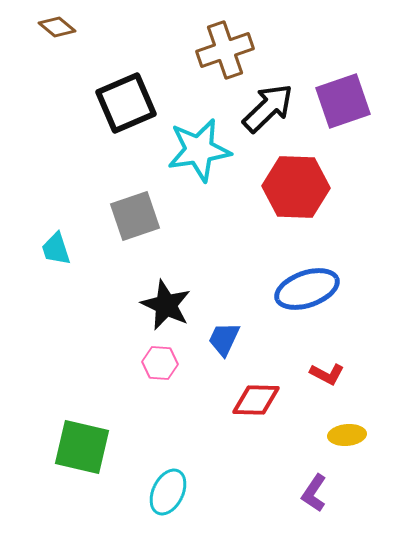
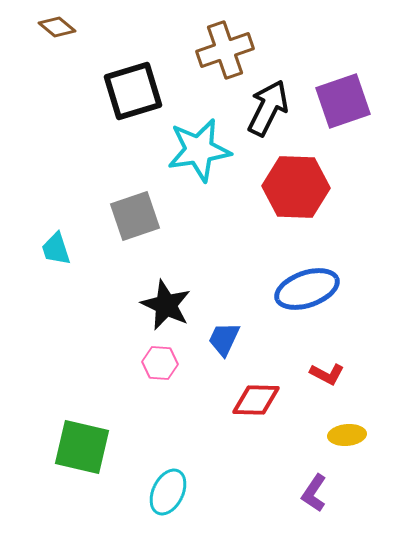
black square: moved 7 px right, 12 px up; rotated 6 degrees clockwise
black arrow: rotated 20 degrees counterclockwise
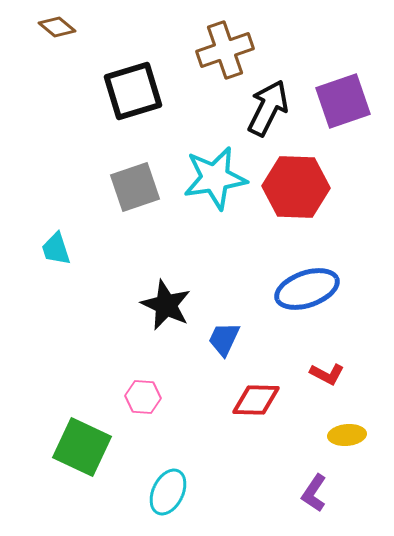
cyan star: moved 16 px right, 28 px down
gray square: moved 29 px up
pink hexagon: moved 17 px left, 34 px down
green square: rotated 12 degrees clockwise
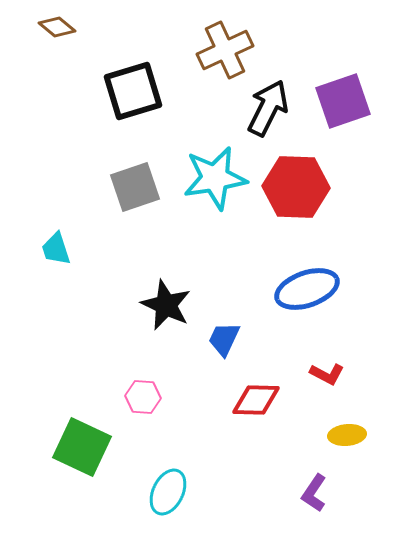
brown cross: rotated 6 degrees counterclockwise
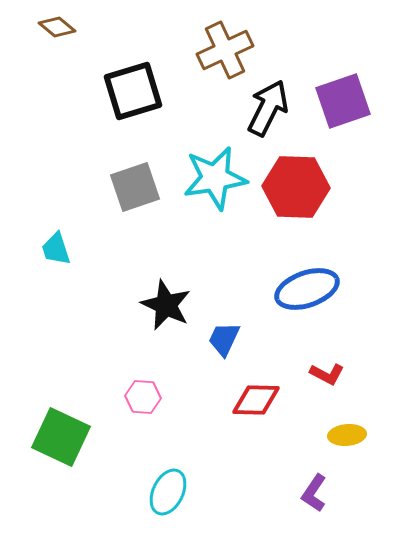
green square: moved 21 px left, 10 px up
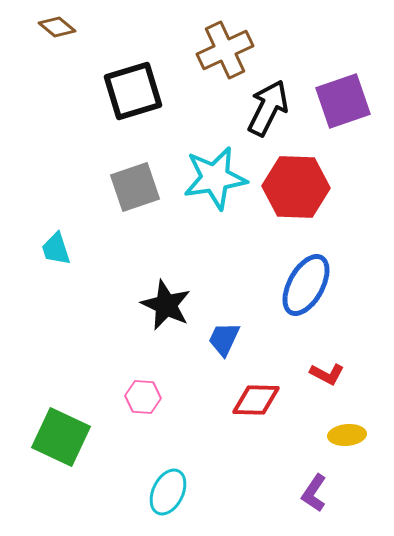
blue ellipse: moved 1 px left, 4 px up; rotated 42 degrees counterclockwise
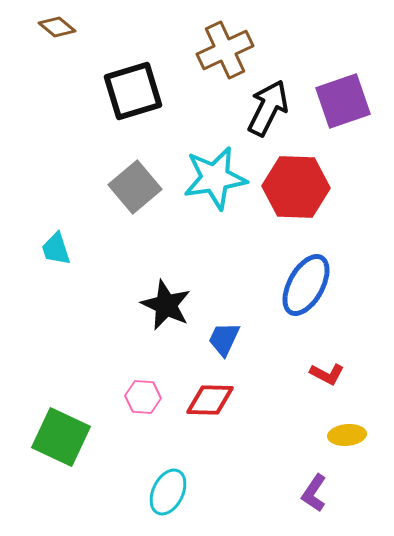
gray square: rotated 21 degrees counterclockwise
red diamond: moved 46 px left
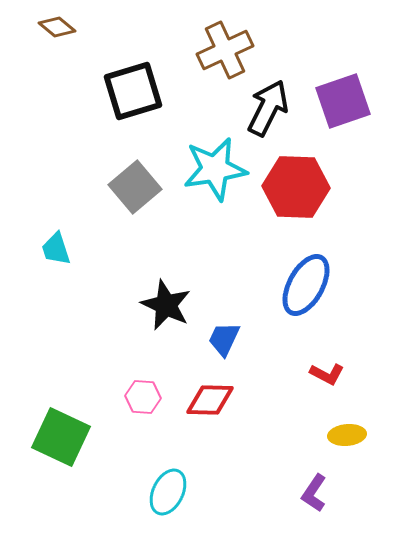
cyan star: moved 9 px up
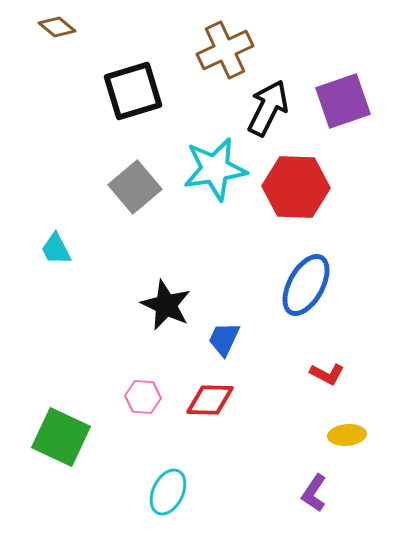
cyan trapezoid: rotated 9 degrees counterclockwise
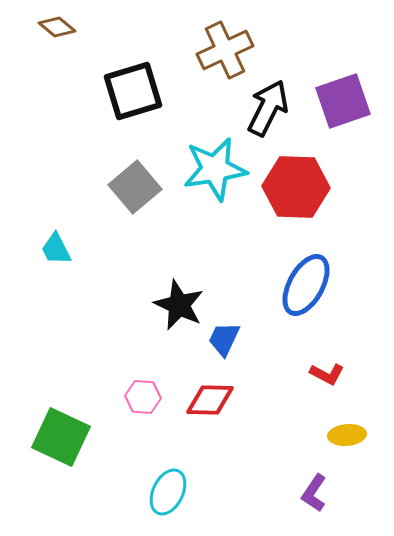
black star: moved 13 px right
